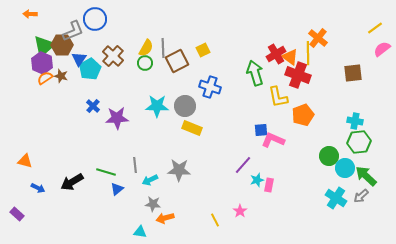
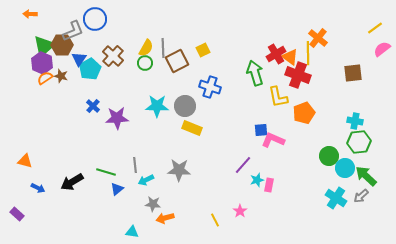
orange pentagon at (303, 115): moved 1 px right, 2 px up
cyan arrow at (150, 180): moved 4 px left
cyan triangle at (140, 232): moved 8 px left
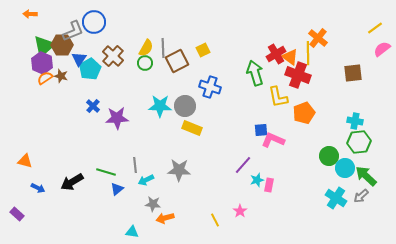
blue circle at (95, 19): moved 1 px left, 3 px down
cyan star at (157, 106): moved 3 px right
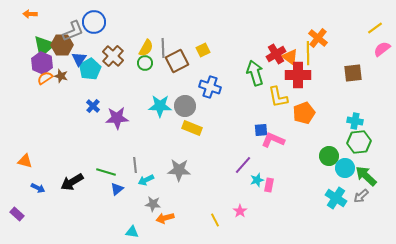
red cross at (298, 75): rotated 20 degrees counterclockwise
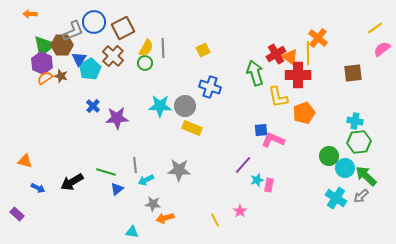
brown square at (177, 61): moved 54 px left, 33 px up
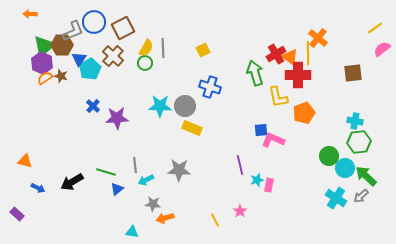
purple line at (243, 165): moved 3 px left; rotated 54 degrees counterclockwise
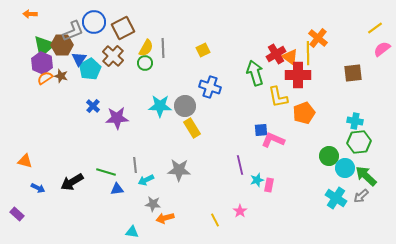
yellow rectangle at (192, 128): rotated 36 degrees clockwise
blue triangle at (117, 189): rotated 32 degrees clockwise
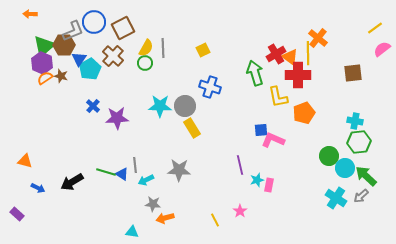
brown hexagon at (62, 45): moved 2 px right
blue triangle at (117, 189): moved 5 px right, 15 px up; rotated 40 degrees clockwise
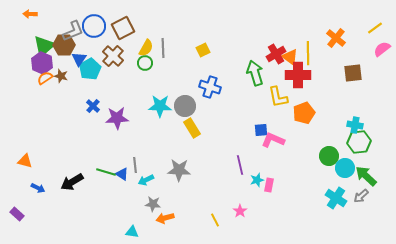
blue circle at (94, 22): moved 4 px down
orange cross at (318, 38): moved 18 px right
cyan cross at (355, 121): moved 4 px down
